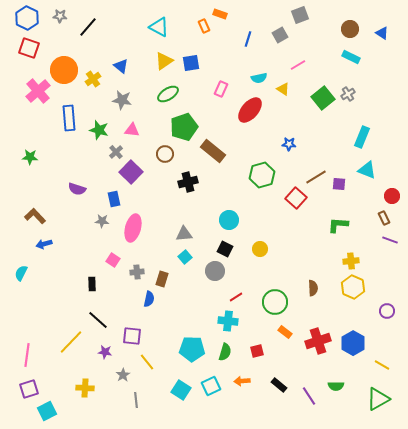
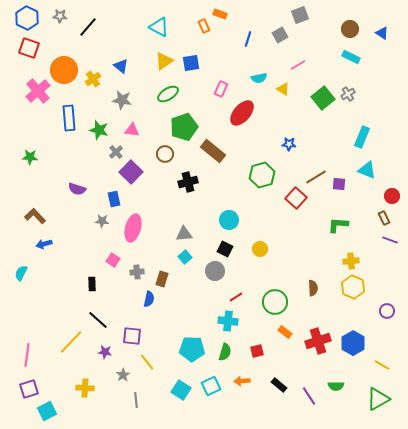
red ellipse at (250, 110): moved 8 px left, 3 px down
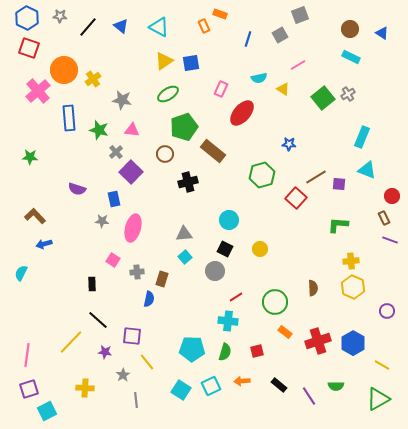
blue triangle at (121, 66): moved 40 px up
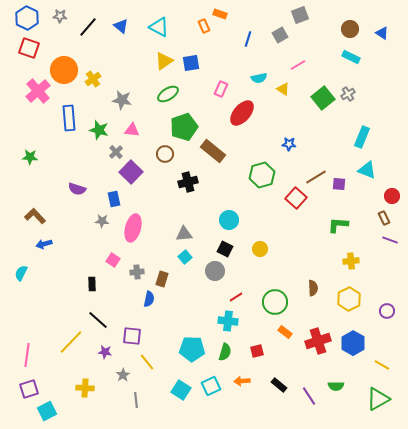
yellow hexagon at (353, 287): moved 4 px left, 12 px down; rotated 10 degrees clockwise
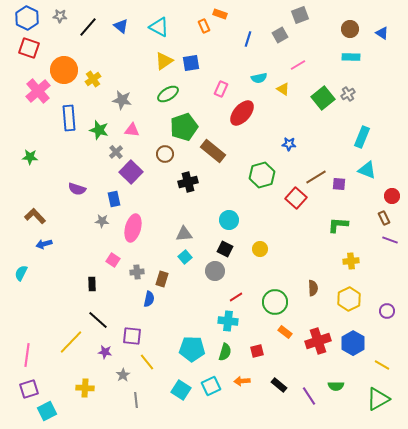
cyan rectangle at (351, 57): rotated 24 degrees counterclockwise
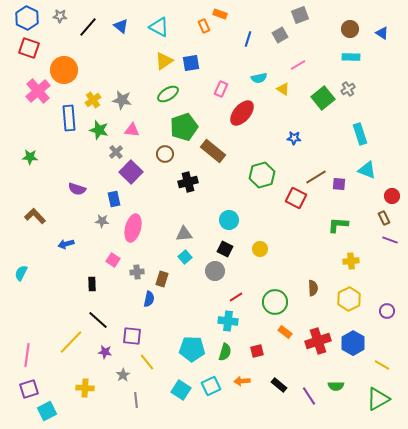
yellow cross at (93, 79): moved 21 px down
gray cross at (348, 94): moved 5 px up
cyan rectangle at (362, 137): moved 2 px left, 3 px up; rotated 40 degrees counterclockwise
blue star at (289, 144): moved 5 px right, 6 px up
red square at (296, 198): rotated 15 degrees counterclockwise
blue arrow at (44, 244): moved 22 px right
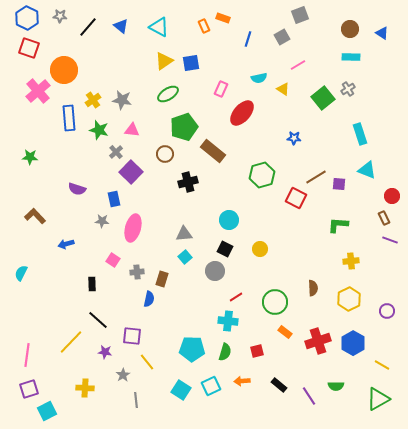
orange rectangle at (220, 14): moved 3 px right, 4 px down
gray square at (280, 35): moved 2 px right, 2 px down
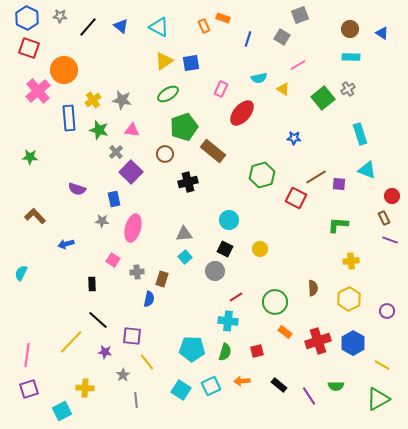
gray square at (282, 37): rotated 28 degrees counterclockwise
cyan square at (47, 411): moved 15 px right
